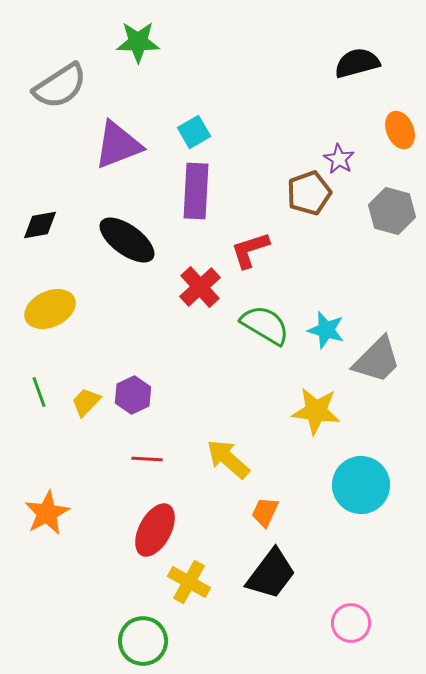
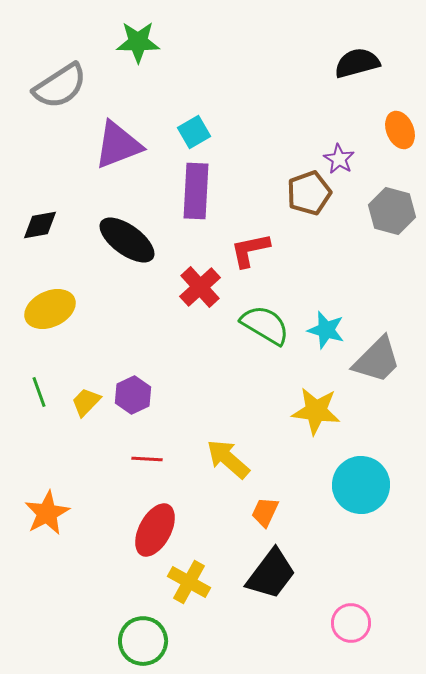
red L-shape: rotated 6 degrees clockwise
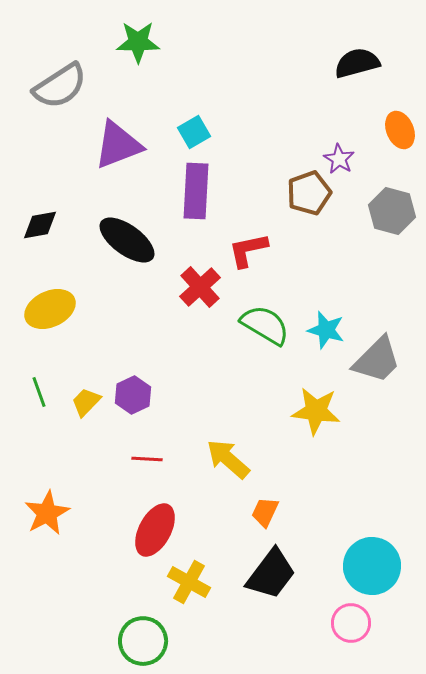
red L-shape: moved 2 px left
cyan circle: moved 11 px right, 81 px down
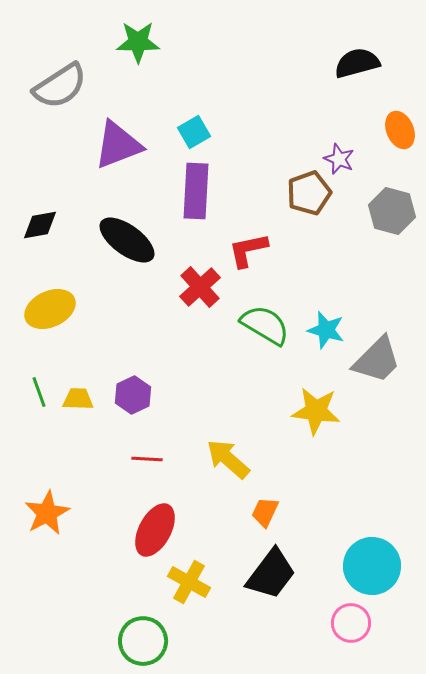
purple star: rotated 8 degrees counterclockwise
yellow trapezoid: moved 8 px left, 3 px up; rotated 48 degrees clockwise
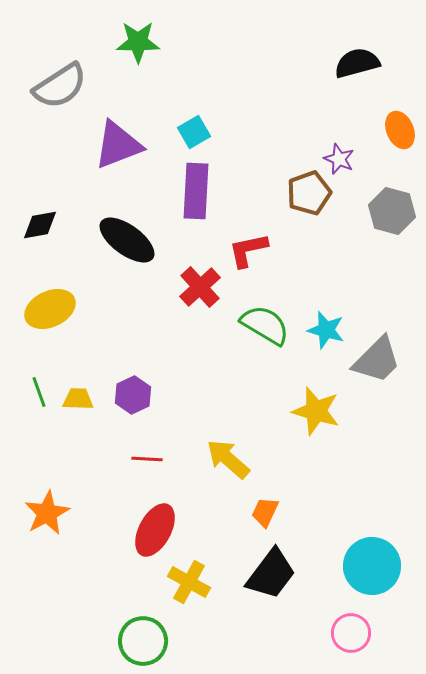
yellow star: rotated 9 degrees clockwise
pink circle: moved 10 px down
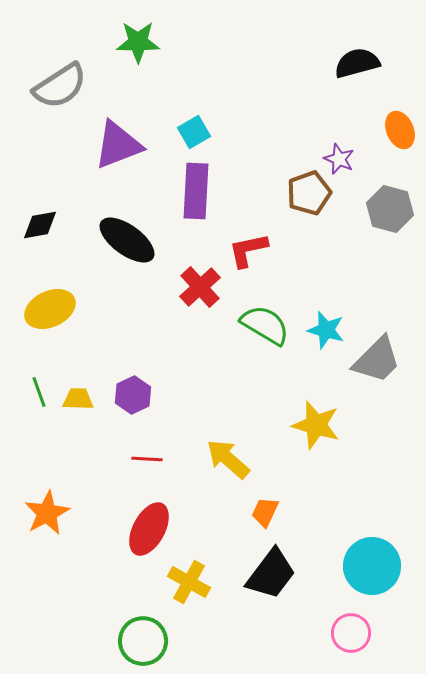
gray hexagon: moved 2 px left, 2 px up
yellow star: moved 14 px down
red ellipse: moved 6 px left, 1 px up
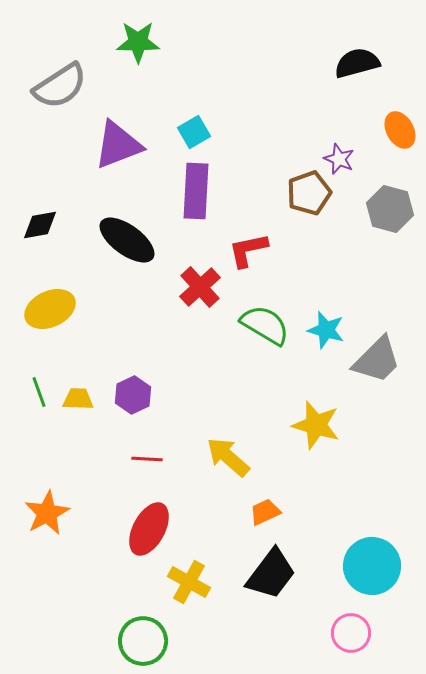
orange ellipse: rotated 6 degrees counterclockwise
yellow arrow: moved 2 px up
orange trapezoid: rotated 40 degrees clockwise
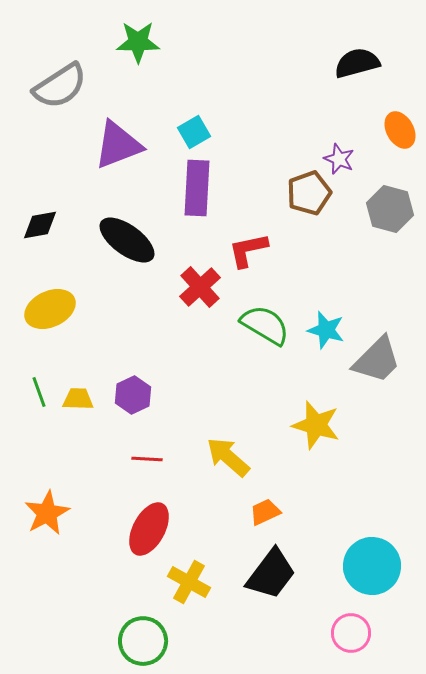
purple rectangle: moved 1 px right, 3 px up
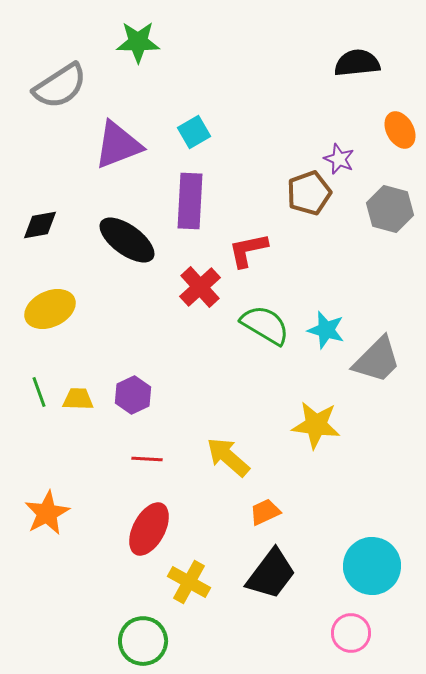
black semicircle: rotated 9 degrees clockwise
purple rectangle: moved 7 px left, 13 px down
yellow star: rotated 9 degrees counterclockwise
